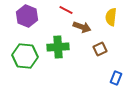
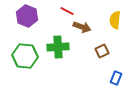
red line: moved 1 px right, 1 px down
yellow semicircle: moved 4 px right, 3 px down
brown square: moved 2 px right, 2 px down
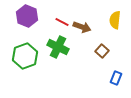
red line: moved 5 px left, 11 px down
green cross: rotated 30 degrees clockwise
brown square: rotated 24 degrees counterclockwise
green hexagon: rotated 25 degrees counterclockwise
